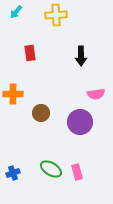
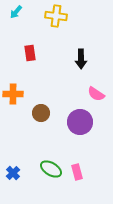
yellow cross: moved 1 px down; rotated 10 degrees clockwise
black arrow: moved 3 px down
pink semicircle: rotated 42 degrees clockwise
blue cross: rotated 24 degrees counterclockwise
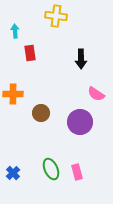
cyan arrow: moved 1 px left, 19 px down; rotated 136 degrees clockwise
green ellipse: rotated 35 degrees clockwise
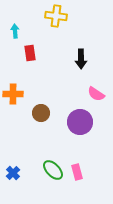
green ellipse: moved 2 px right, 1 px down; rotated 20 degrees counterclockwise
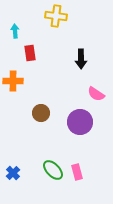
orange cross: moved 13 px up
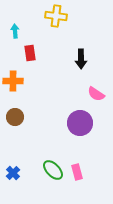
brown circle: moved 26 px left, 4 px down
purple circle: moved 1 px down
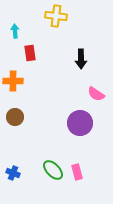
blue cross: rotated 24 degrees counterclockwise
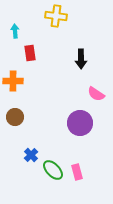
blue cross: moved 18 px right, 18 px up; rotated 24 degrees clockwise
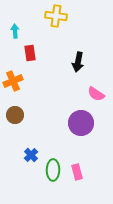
black arrow: moved 3 px left, 3 px down; rotated 12 degrees clockwise
orange cross: rotated 24 degrees counterclockwise
brown circle: moved 2 px up
purple circle: moved 1 px right
green ellipse: rotated 45 degrees clockwise
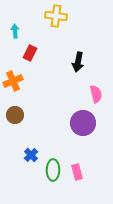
red rectangle: rotated 35 degrees clockwise
pink semicircle: rotated 138 degrees counterclockwise
purple circle: moved 2 px right
